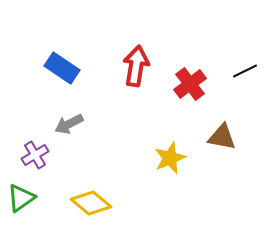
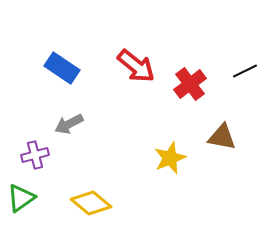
red arrow: rotated 120 degrees clockwise
purple cross: rotated 16 degrees clockwise
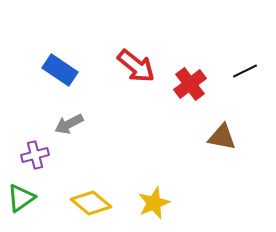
blue rectangle: moved 2 px left, 2 px down
yellow star: moved 16 px left, 45 px down
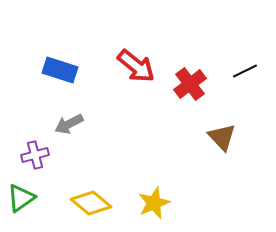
blue rectangle: rotated 16 degrees counterclockwise
brown triangle: rotated 36 degrees clockwise
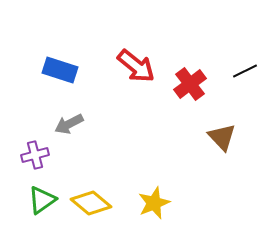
green triangle: moved 21 px right, 2 px down
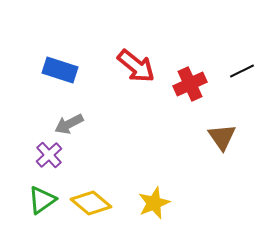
black line: moved 3 px left
red cross: rotated 12 degrees clockwise
brown triangle: rotated 8 degrees clockwise
purple cross: moved 14 px right; rotated 28 degrees counterclockwise
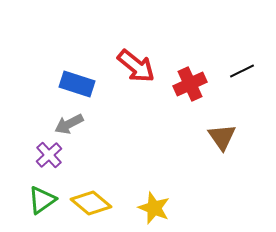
blue rectangle: moved 17 px right, 14 px down
yellow star: moved 5 px down; rotated 28 degrees counterclockwise
